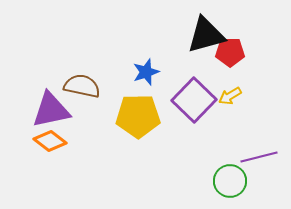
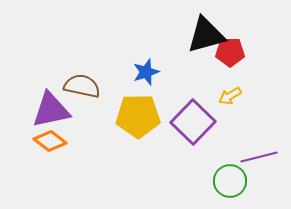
purple square: moved 1 px left, 22 px down
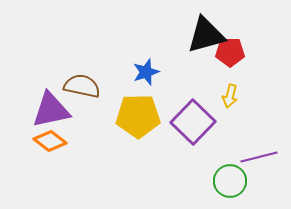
yellow arrow: rotated 45 degrees counterclockwise
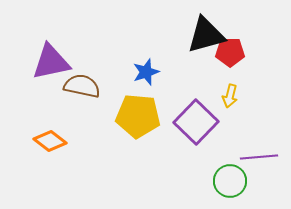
purple triangle: moved 48 px up
yellow pentagon: rotated 6 degrees clockwise
purple square: moved 3 px right
purple line: rotated 9 degrees clockwise
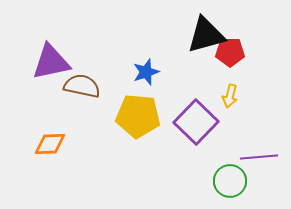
orange diamond: moved 3 px down; rotated 40 degrees counterclockwise
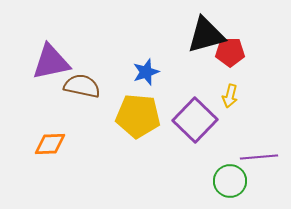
purple square: moved 1 px left, 2 px up
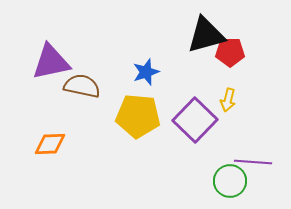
yellow arrow: moved 2 px left, 4 px down
purple line: moved 6 px left, 5 px down; rotated 9 degrees clockwise
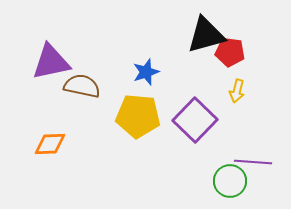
red pentagon: rotated 8 degrees clockwise
yellow arrow: moved 9 px right, 9 px up
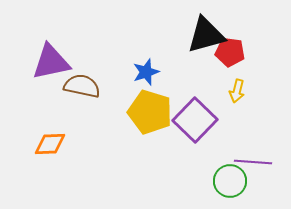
yellow pentagon: moved 12 px right, 4 px up; rotated 12 degrees clockwise
